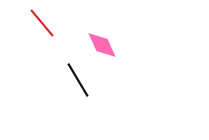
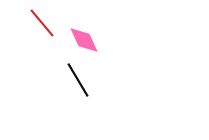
pink diamond: moved 18 px left, 5 px up
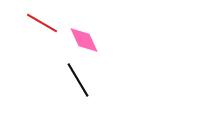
red line: rotated 20 degrees counterclockwise
